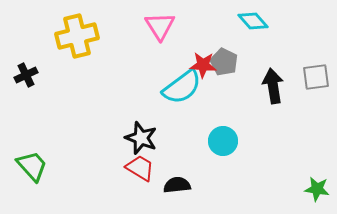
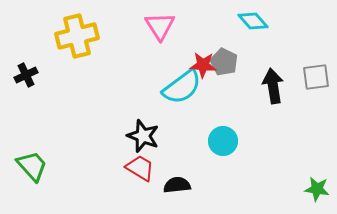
black star: moved 2 px right, 2 px up
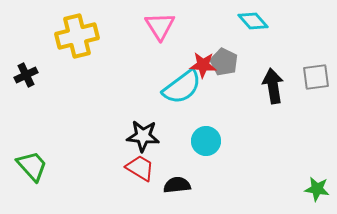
black star: rotated 16 degrees counterclockwise
cyan circle: moved 17 px left
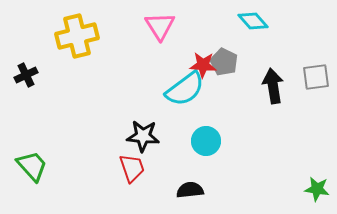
cyan semicircle: moved 3 px right, 2 px down
red trapezoid: moved 8 px left; rotated 40 degrees clockwise
black semicircle: moved 13 px right, 5 px down
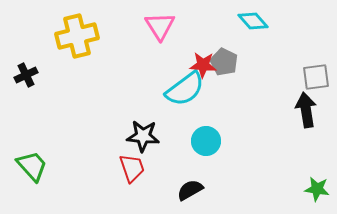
black arrow: moved 33 px right, 24 px down
black semicircle: rotated 24 degrees counterclockwise
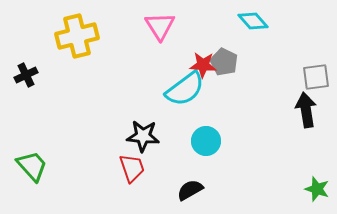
green star: rotated 10 degrees clockwise
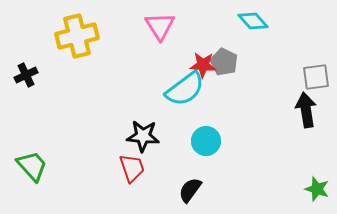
black semicircle: rotated 24 degrees counterclockwise
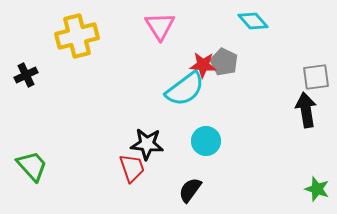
black star: moved 4 px right, 8 px down
